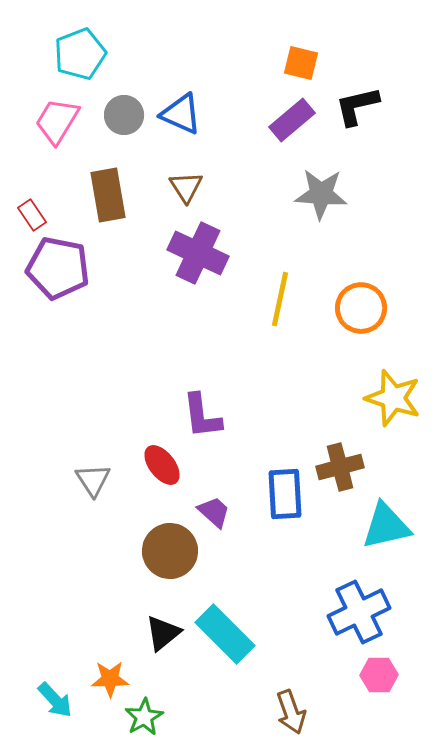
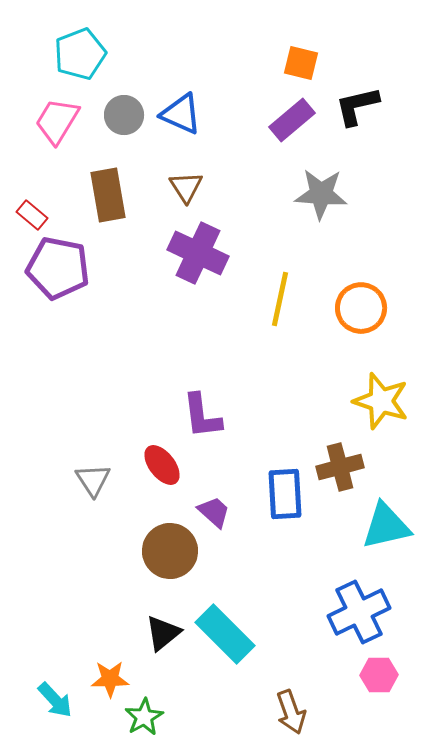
red rectangle: rotated 16 degrees counterclockwise
yellow star: moved 12 px left, 3 px down
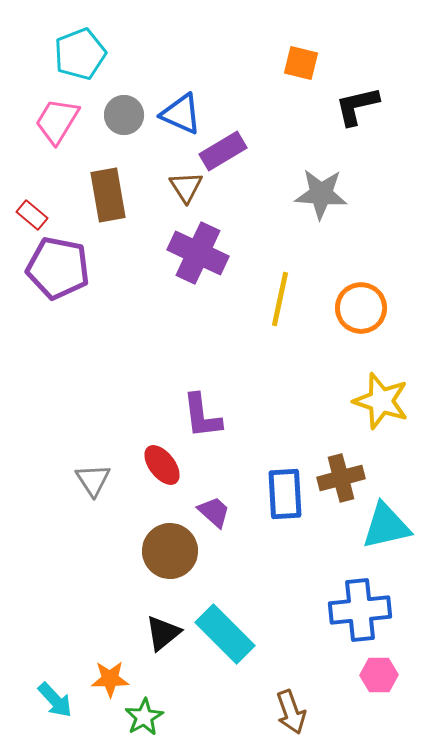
purple rectangle: moved 69 px left, 31 px down; rotated 9 degrees clockwise
brown cross: moved 1 px right, 11 px down
blue cross: moved 1 px right, 2 px up; rotated 20 degrees clockwise
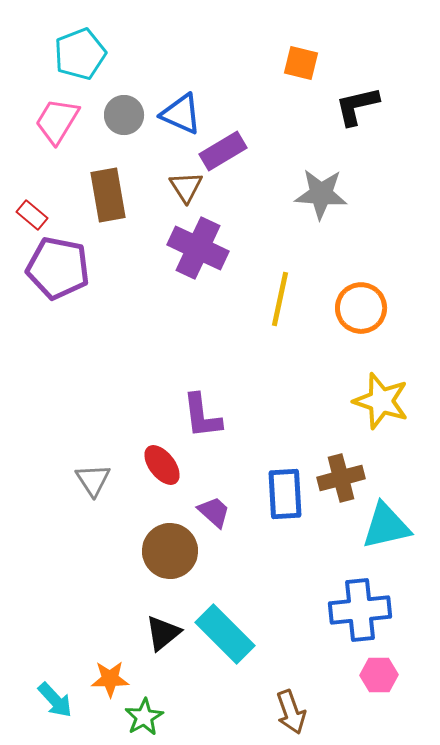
purple cross: moved 5 px up
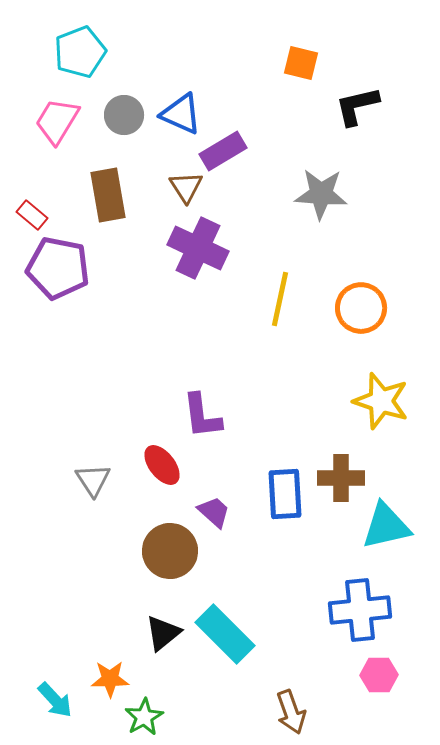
cyan pentagon: moved 2 px up
brown cross: rotated 15 degrees clockwise
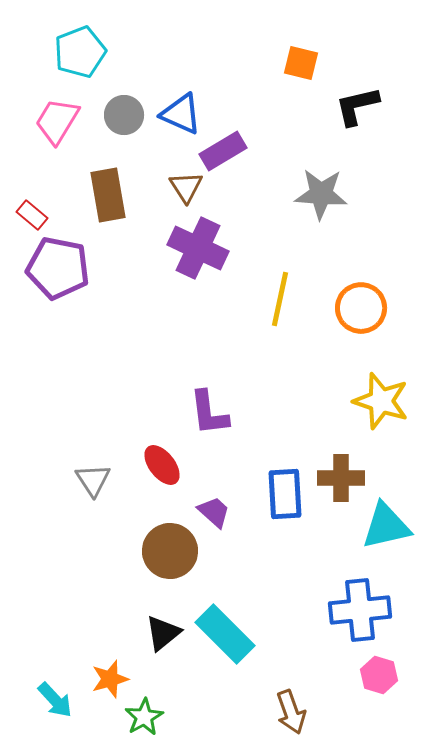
purple L-shape: moved 7 px right, 3 px up
pink hexagon: rotated 18 degrees clockwise
orange star: rotated 15 degrees counterclockwise
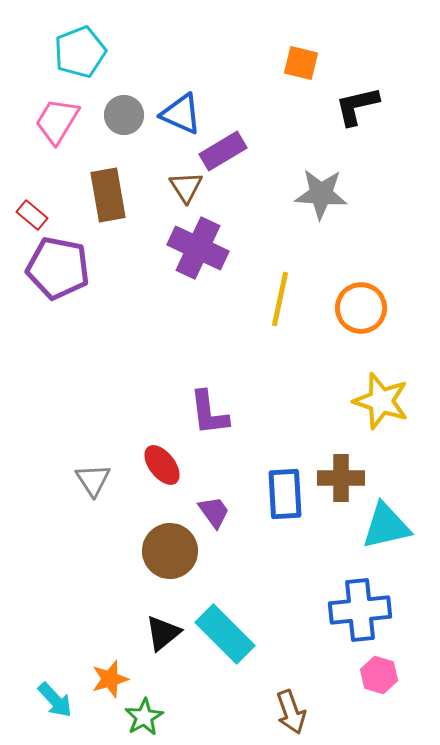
purple trapezoid: rotated 12 degrees clockwise
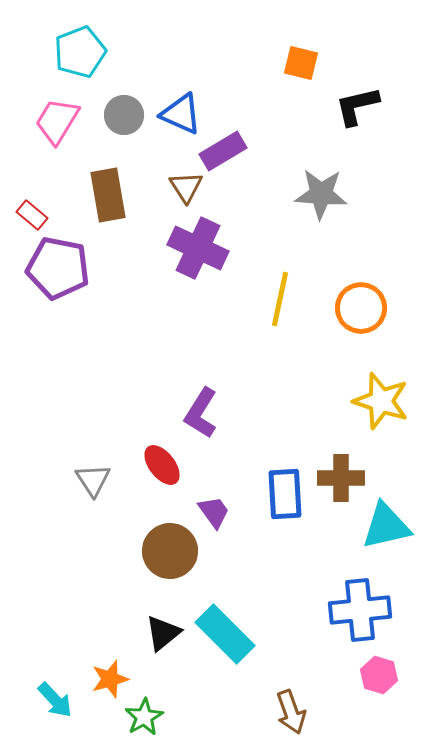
purple L-shape: moved 8 px left; rotated 39 degrees clockwise
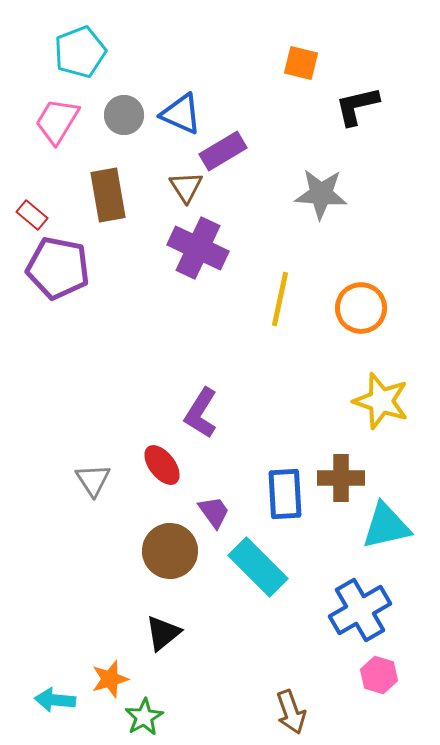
blue cross: rotated 24 degrees counterclockwise
cyan rectangle: moved 33 px right, 67 px up
cyan arrow: rotated 138 degrees clockwise
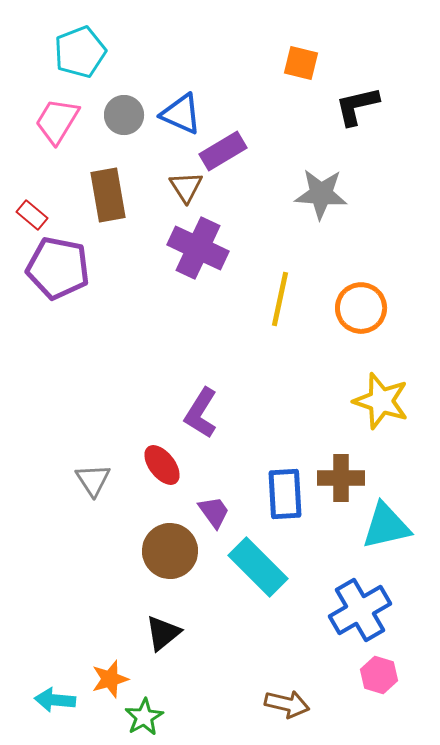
brown arrow: moved 4 px left, 8 px up; rotated 57 degrees counterclockwise
